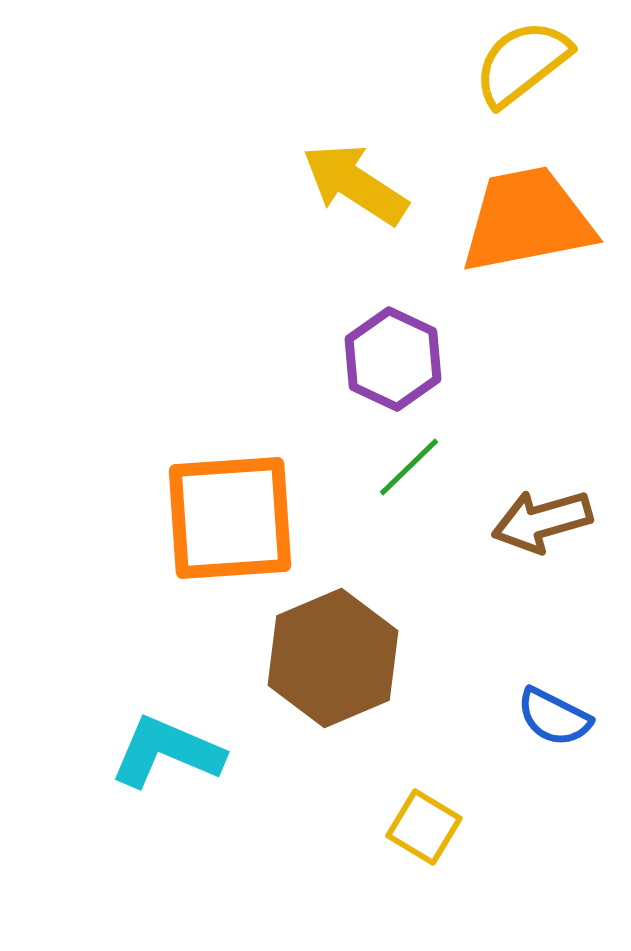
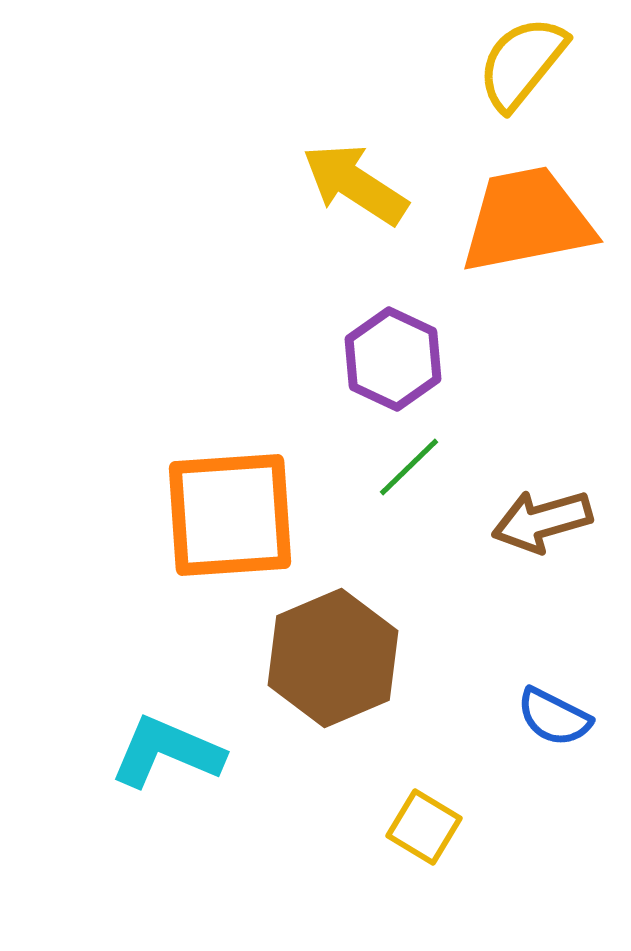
yellow semicircle: rotated 13 degrees counterclockwise
orange square: moved 3 px up
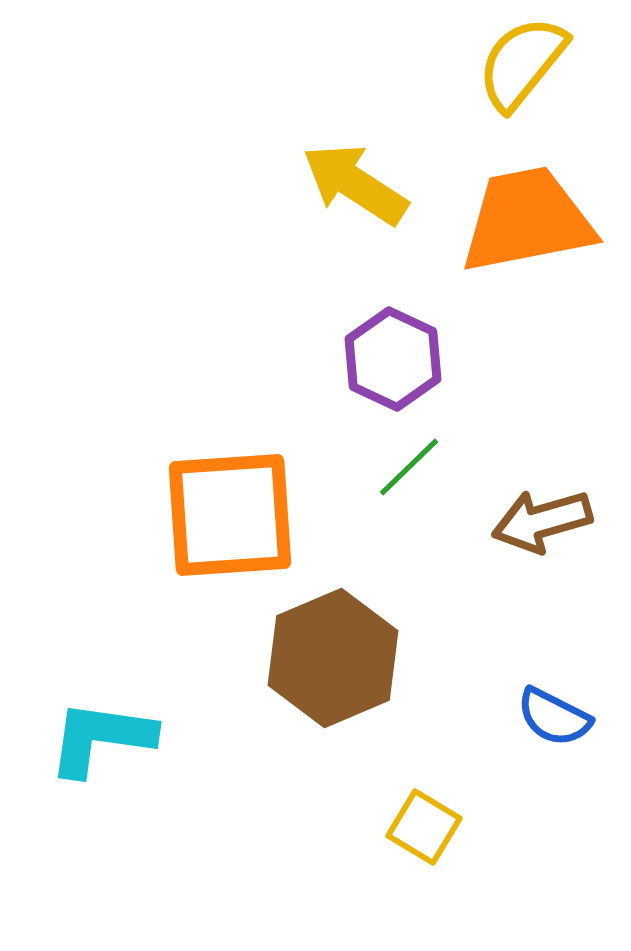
cyan L-shape: moved 66 px left, 14 px up; rotated 15 degrees counterclockwise
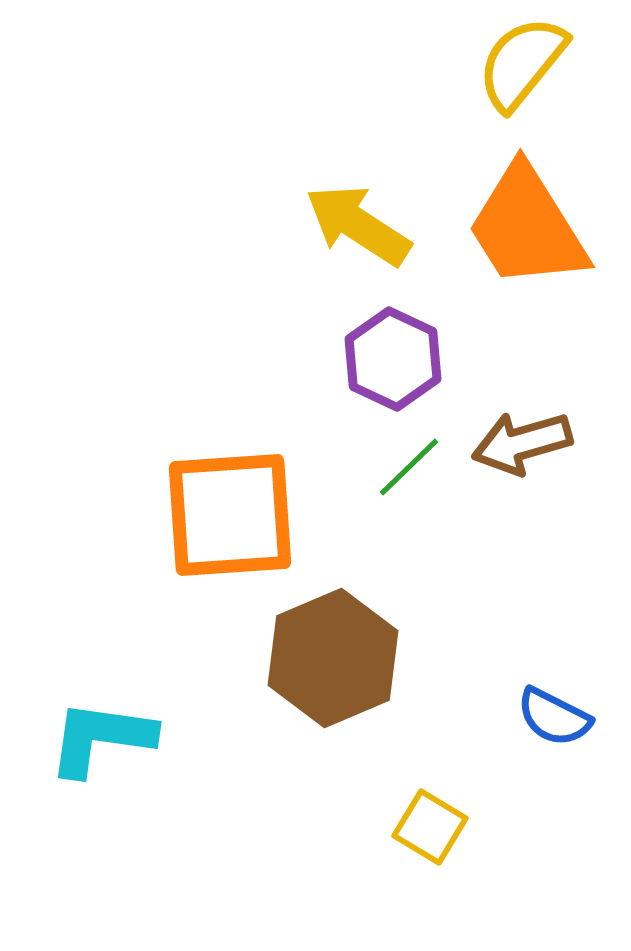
yellow arrow: moved 3 px right, 41 px down
orange trapezoid: moved 7 px down; rotated 111 degrees counterclockwise
brown arrow: moved 20 px left, 78 px up
yellow square: moved 6 px right
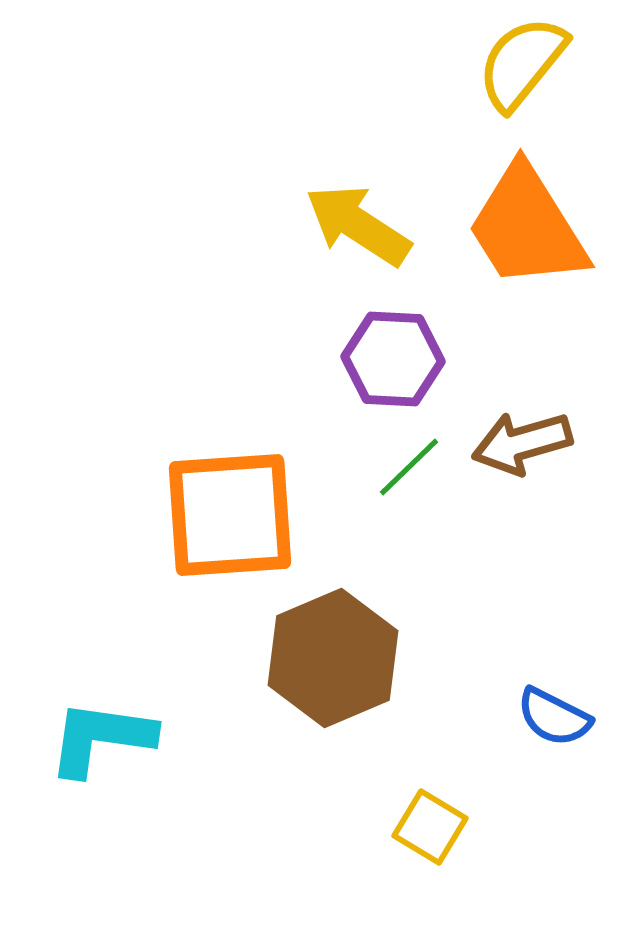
purple hexagon: rotated 22 degrees counterclockwise
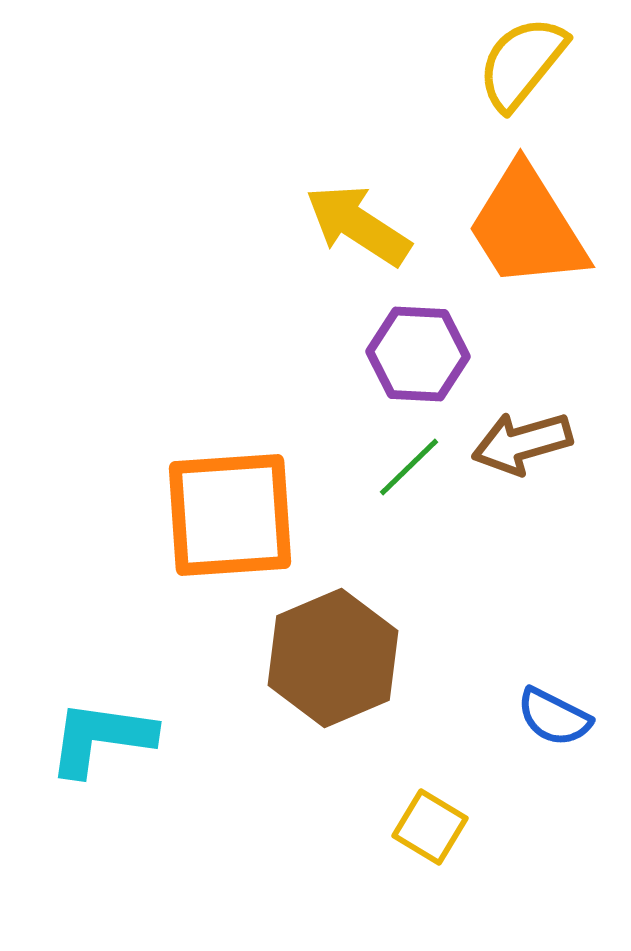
purple hexagon: moved 25 px right, 5 px up
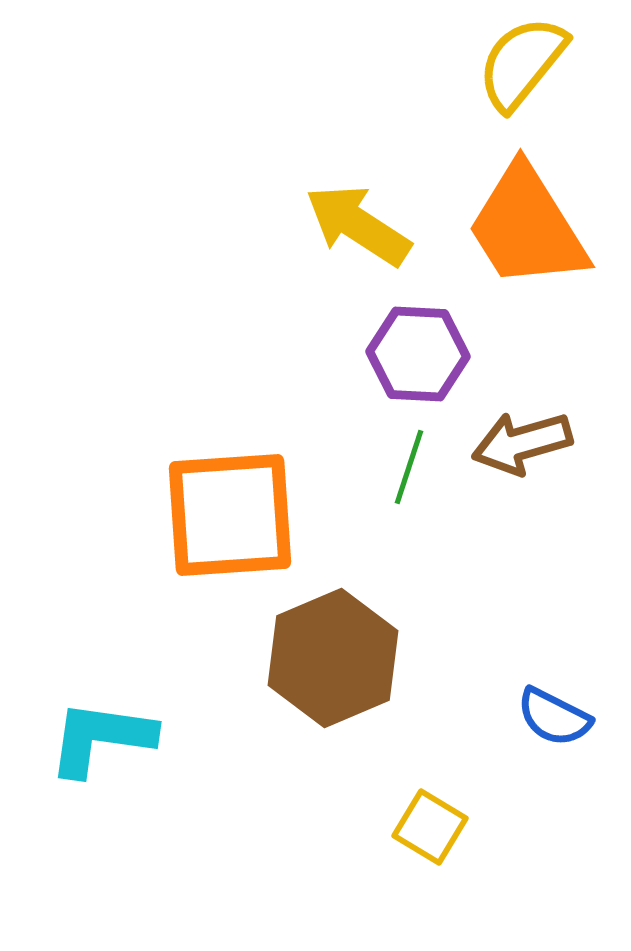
green line: rotated 28 degrees counterclockwise
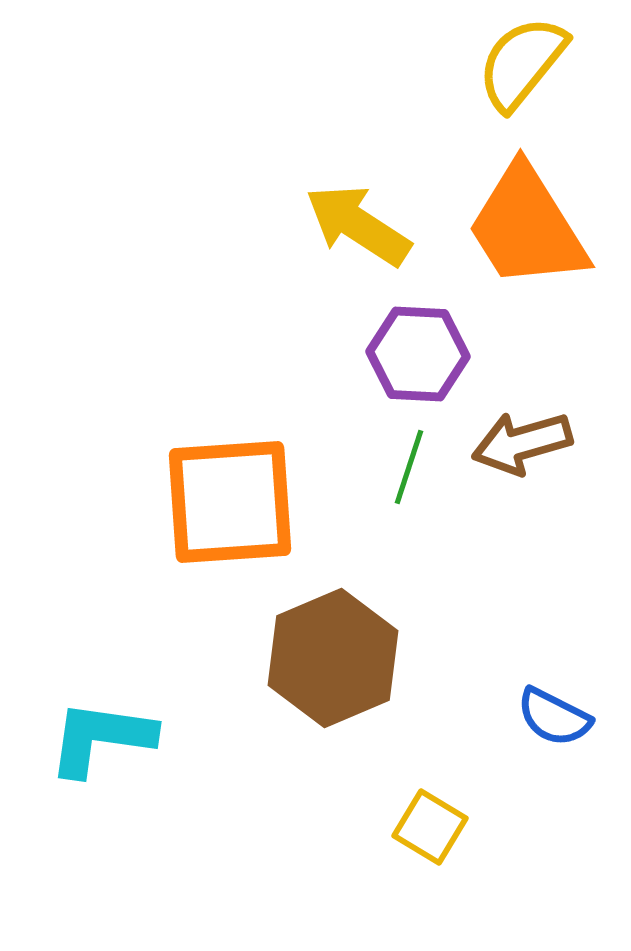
orange square: moved 13 px up
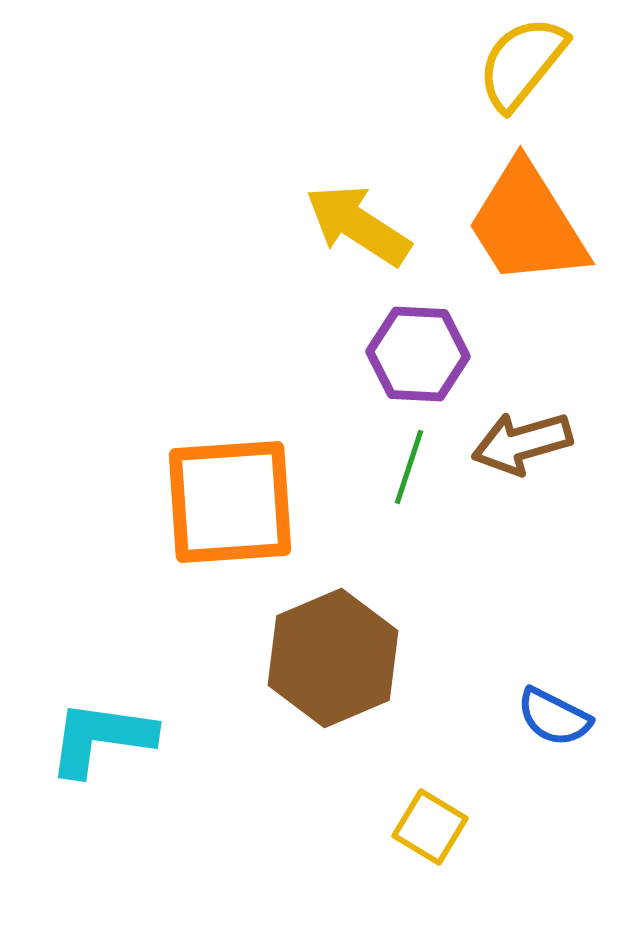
orange trapezoid: moved 3 px up
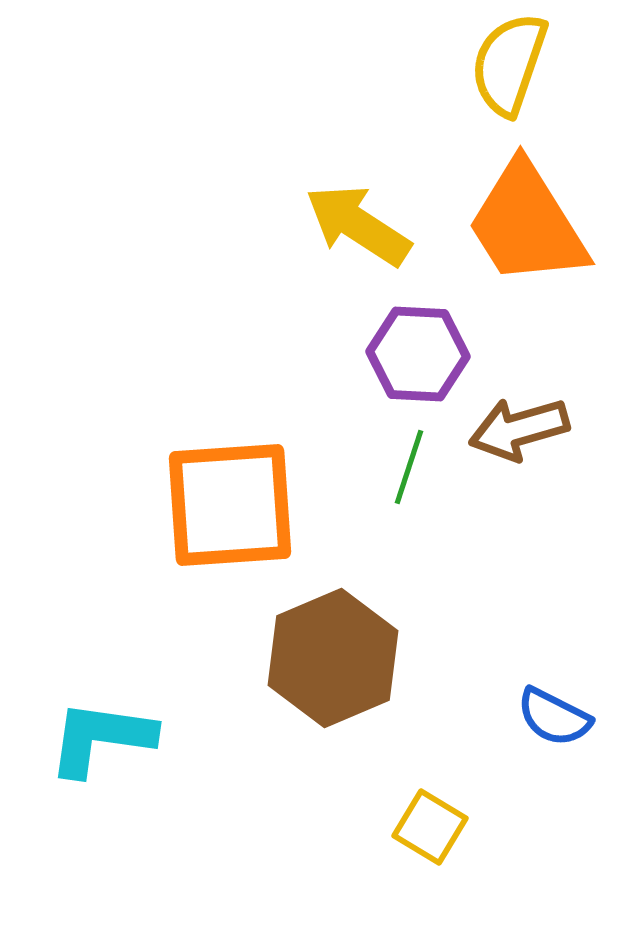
yellow semicircle: moved 13 px left, 1 px down; rotated 20 degrees counterclockwise
brown arrow: moved 3 px left, 14 px up
orange square: moved 3 px down
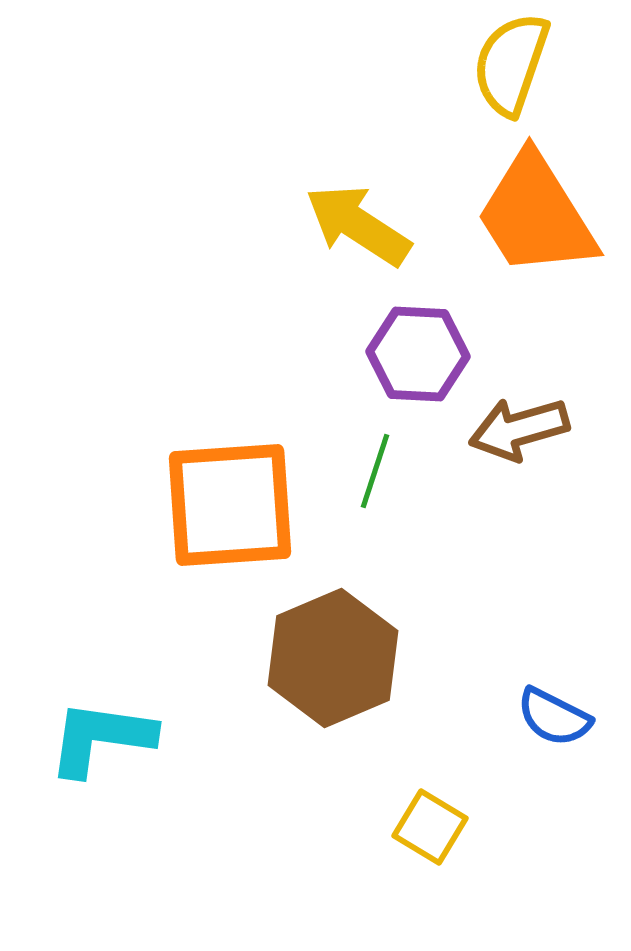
yellow semicircle: moved 2 px right
orange trapezoid: moved 9 px right, 9 px up
green line: moved 34 px left, 4 px down
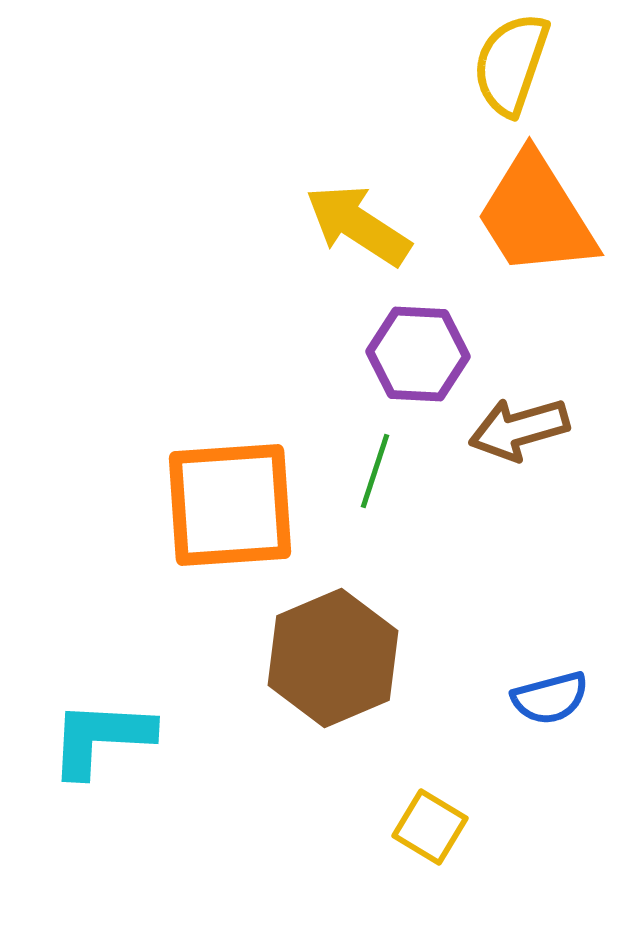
blue semicircle: moved 4 px left, 19 px up; rotated 42 degrees counterclockwise
cyan L-shape: rotated 5 degrees counterclockwise
